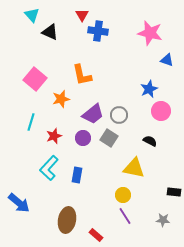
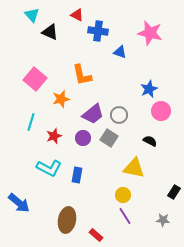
red triangle: moved 5 px left; rotated 32 degrees counterclockwise
blue triangle: moved 47 px left, 8 px up
cyan L-shape: rotated 105 degrees counterclockwise
black rectangle: rotated 64 degrees counterclockwise
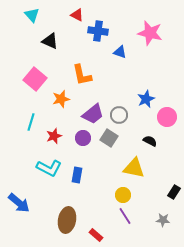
black triangle: moved 9 px down
blue star: moved 3 px left, 10 px down
pink circle: moved 6 px right, 6 px down
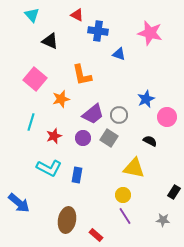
blue triangle: moved 1 px left, 2 px down
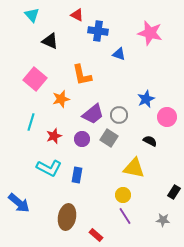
purple circle: moved 1 px left, 1 px down
brown ellipse: moved 3 px up
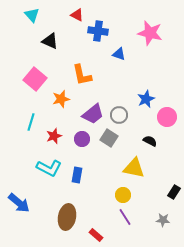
purple line: moved 1 px down
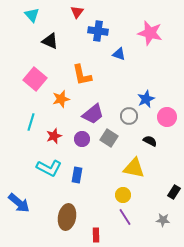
red triangle: moved 3 px up; rotated 40 degrees clockwise
gray circle: moved 10 px right, 1 px down
red rectangle: rotated 48 degrees clockwise
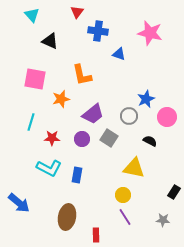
pink square: rotated 30 degrees counterclockwise
red star: moved 2 px left, 2 px down; rotated 21 degrees clockwise
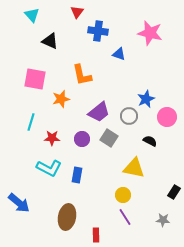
purple trapezoid: moved 6 px right, 2 px up
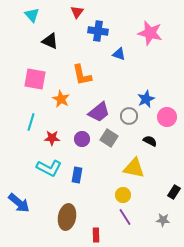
orange star: rotated 30 degrees counterclockwise
